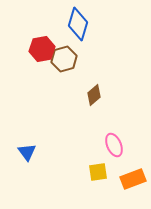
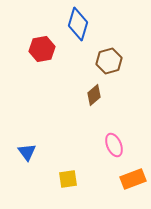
brown hexagon: moved 45 px right, 2 px down
yellow square: moved 30 px left, 7 px down
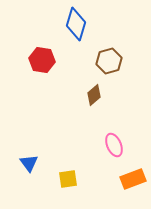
blue diamond: moved 2 px left
red hexagon: moved 11 px down; rotated 20 degrees clockwise
blue triangle: moved 2 px right, 11 px down
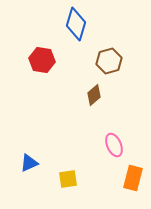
blue triangle: rotated 42 degrees clockwise
orange rectangle: moved 1 px up; rotated 55 degrees counterclockwise
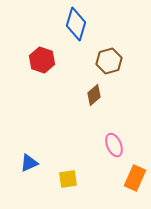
red hexagon: rotated 10 degrees clockwise
orange rectangle: moved 2 px right; rotated 10 degrees clockwise
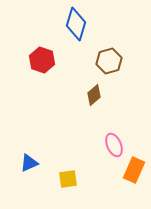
orange rectangle: moved 1 px left, 8 px up
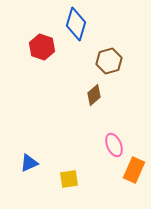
red hexagon: moved 13 px up
yellow square: moved 1 px right
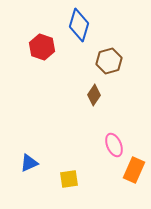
blue diamond: moved 3 px right, 1 px down
brown diamond: rotated 15 degrees counterclockwise
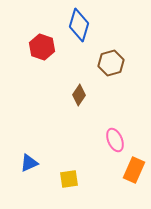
brown hexagon: moved 2 px right, 2 px down
brown diamond: moved 15 px left
pink ellipse: moved 1 px right, 5 px up
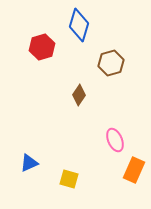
red hexagon: rotated 25 degrees clockwise
yellow square: rotated 24 degrees clockwise
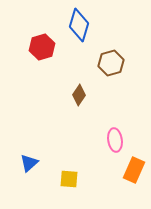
pink ellipse: rotated 15 degrees clockwise
blue triangle: rotated 18 degrees counterclockwise
yellow square: rotated 12 degrees counterclockwise
